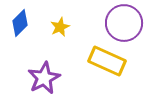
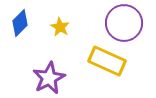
yellow star: rotated 18 degrees counterclockwise
purple star: moved 5 px right
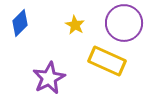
yellow star: moved 15 px right, 2 px up
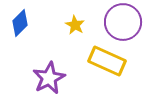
purple circle: moved 1 px left, 1 px up
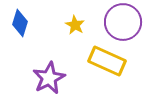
blue diamond: rotated 28 degrees counterclockwise
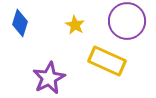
purple circle: moved 4 px right, 1 px up
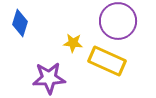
purple circle: moved 9 px left
yellow star: moved 2 px left, 18 px down; rotated 24 degrees counterclockwise
purple star: rotated 24 degrees clockwise
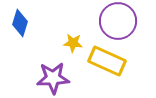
purple star: moved 4 px right
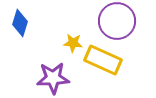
purple circle: moved 1 px left
yellow rectangle: moved 4 px left, 1 px up
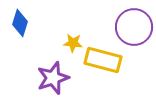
purple circle: moved 17 px right, 6 px down
yellow rectangle: rotated 9 degrees counterclockwise
purple star: rotated 16 degrees counterclockwise
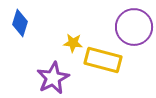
purple star: rotated 8 degrees counterclockwise
